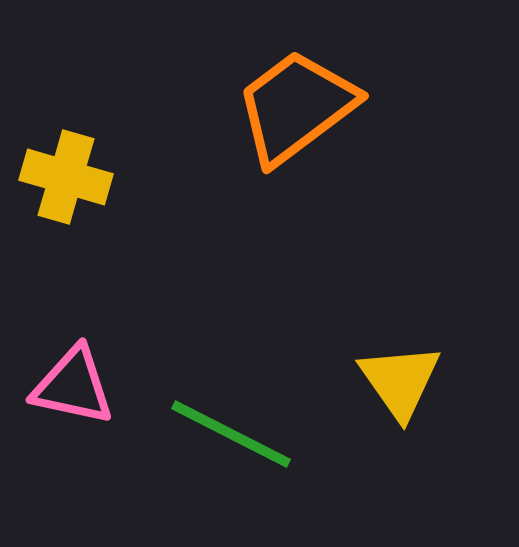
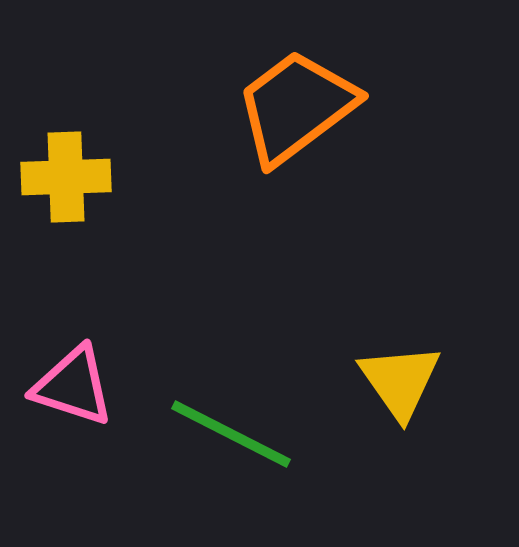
yellow cross: rotated 18 degrees counterclockwise
pink triangle: rotated 6 degrees clockwise
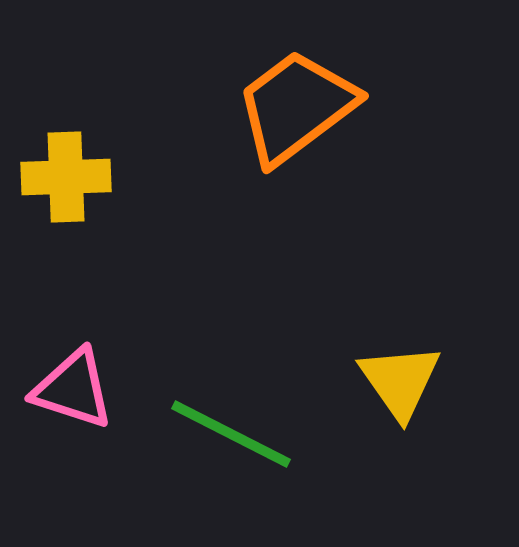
pink triangle: moved 3 px down
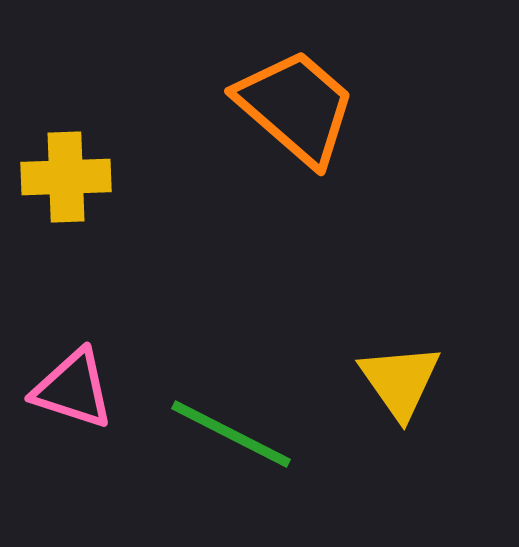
orange trapezoid: rotated 78 degrees clockwise
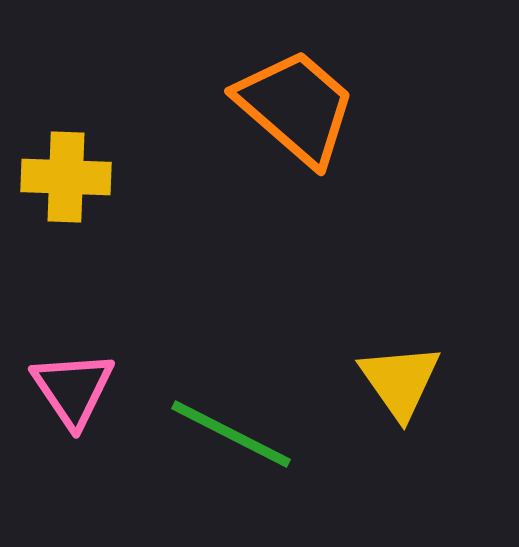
yellow cross: rotated 4 degrees clockwise
pink triangle: rotated 38 degrees clockwise
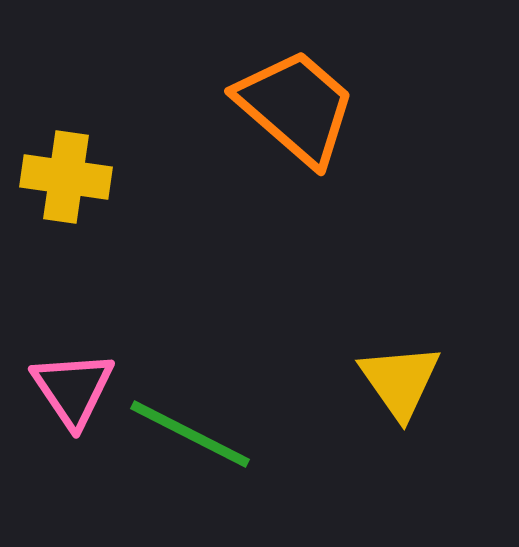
yellow cross: rotated 6 degrees clockwise
green line: moved 41 px left
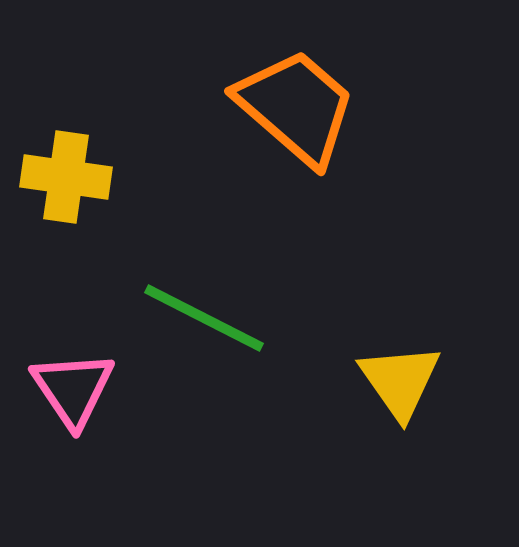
green line: moved 14 px right, 116 px up
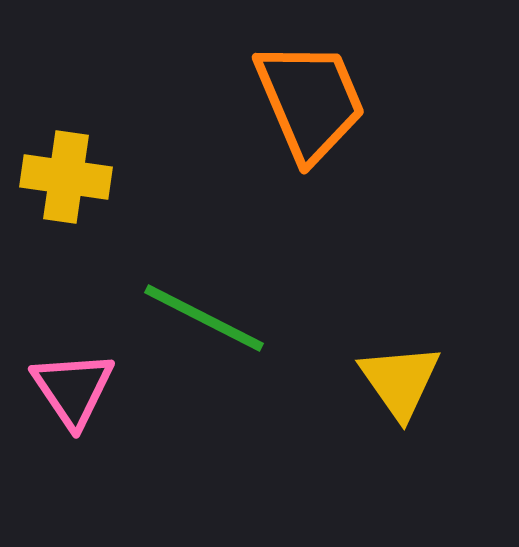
orange trapezoid: moved 14 px right, 6 px up; rotated 26 degrees clockwise
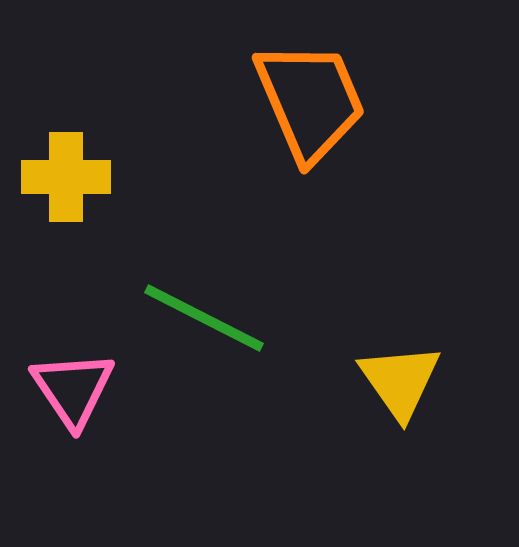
yellow cross: rotated 8 degrees counterclockwise
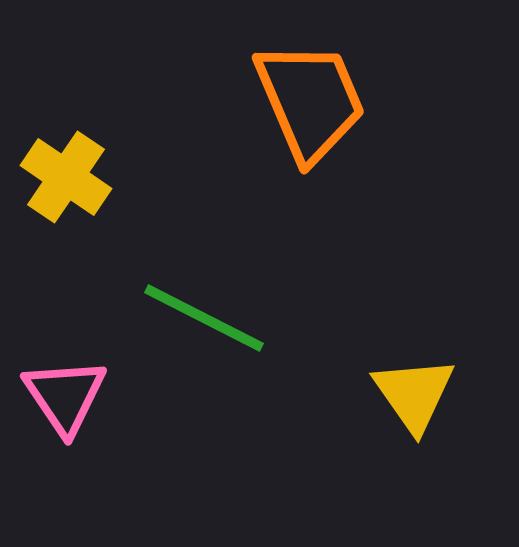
yellow cross: rotated 34 degrees clockwise
yellow triangle: moved 14 px right, 13 px down
pink triangle: moved 8 px left, 7 px down
